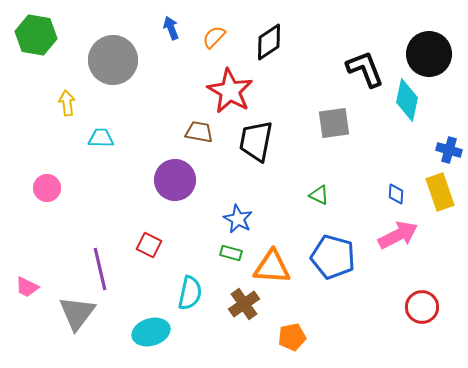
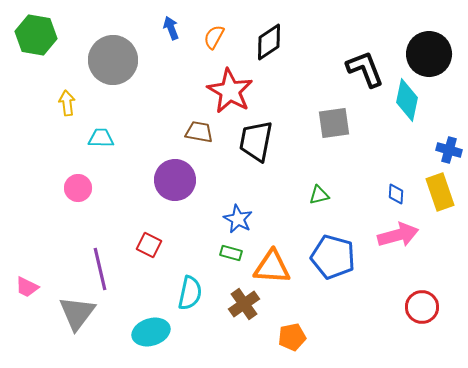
orange semicircle: rotated 15 degrees counterclockwise
pink circle: moved 31 px right
green triangle: rotated 40 degrees counterclockwise
pink arrow: rotated 12 degrees clockwise
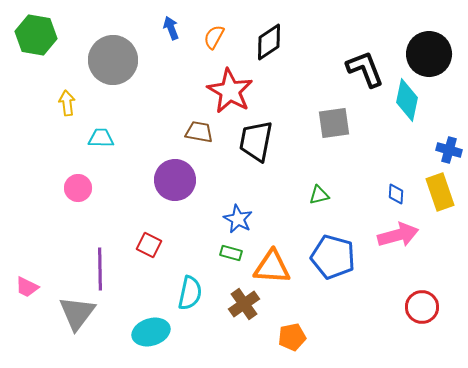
purple line: rotated 12 degrees clockwise
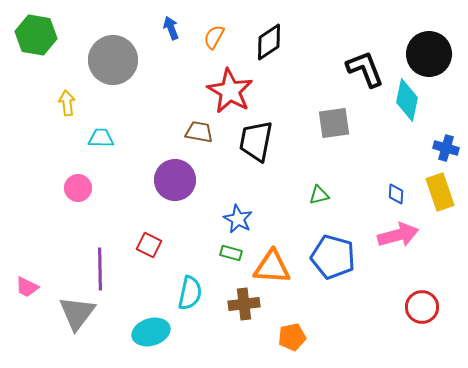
blue cross: moved 3 px left, 2 px up
brown cross: rotated 28 degrees clockwise
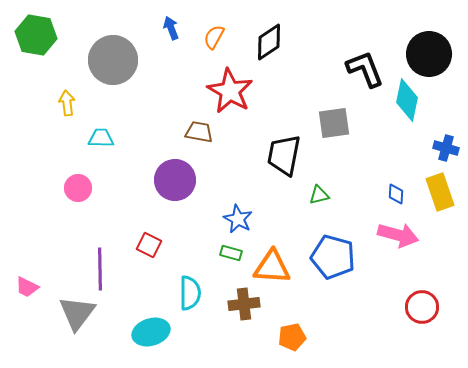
black trapezoid: moved 28 px right, 14 px down
pink arrow: rotated 30 degrees clockwise
cyan semicircle: rotated 12 degrees counterclockwise
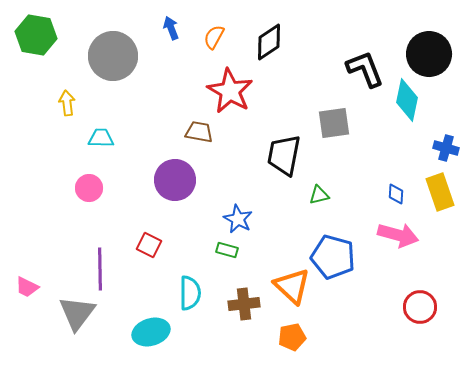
gray circle: moved 4 px up
pink circle: moved 11 px right
green rectangle: moved 4 px left, 3 px up
orange triangle: moved 20 px right, 19 px down; rotated 39 degrees clockwise
red circle: moved 2 px left
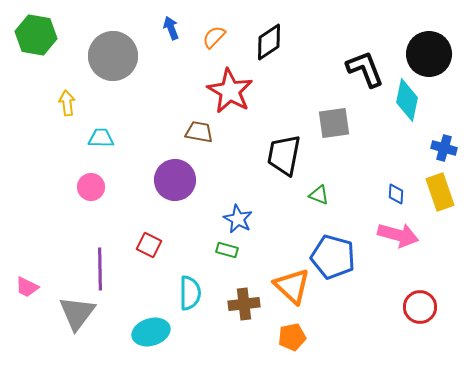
orange semicircle: rotated 15 degrees clockwise
blue cross: moved 2 px left
pink circle: moved 2 px right, 1 px up
green triangle: rotated 35 degrees clockwise
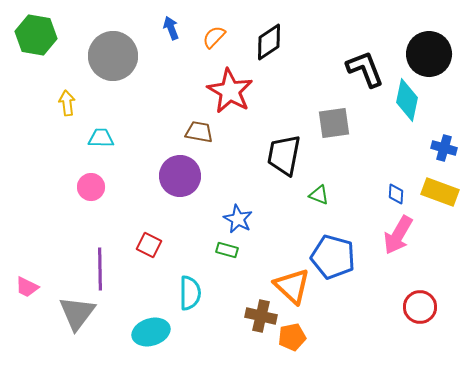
purple circle: moved 5 px right, 4 px up
yellow rectangle: rotated 51 degrees counterclockwise
pink arrow: rotated 105 degrees clockwise
brown cross: moved 17 px right, 12 px down; rotated 20 degrees clockwise
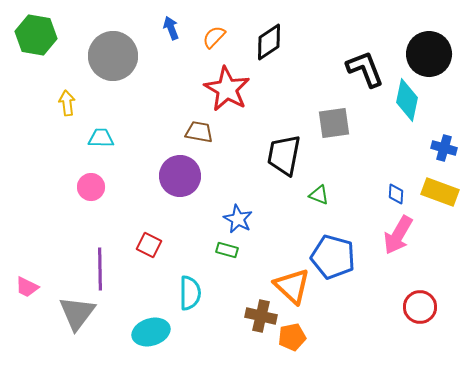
red star: moved 3 px left, 2 px up
